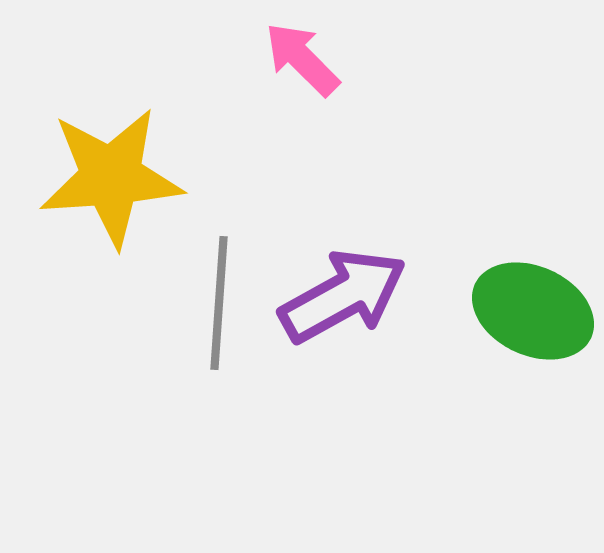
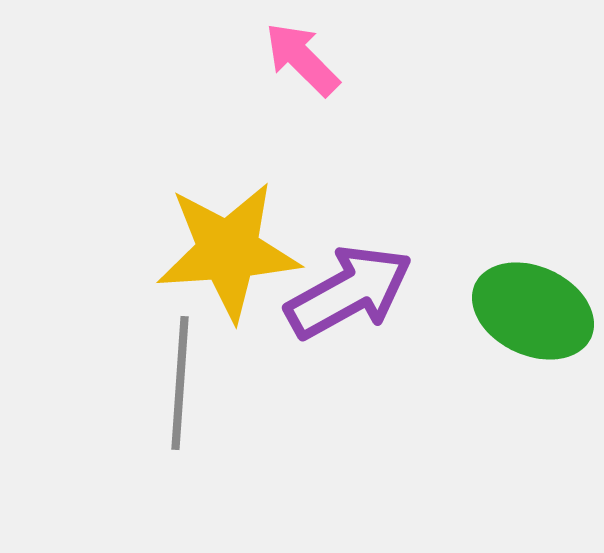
yellow star: moved 117 px right, 74 px down
purple arrow: moved 6 px right, 4 px up
gray line: moved 39 px left, 80 px down
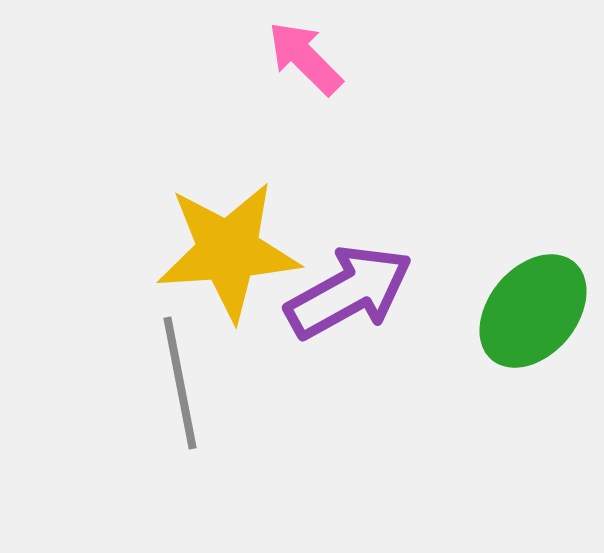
pink arrow: moved 3 px right, 1 px up
green ellipse: rotated 75 degrees counterclockwise
gray line: rotated 15 degrees counterclockwise
